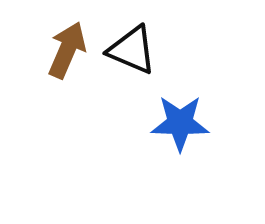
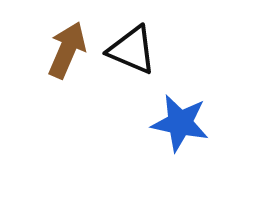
blue star: rotated 10 degrees clockwise
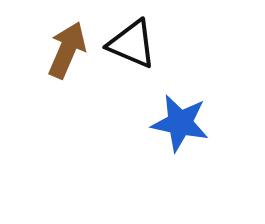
black triangle: moved 6 px up
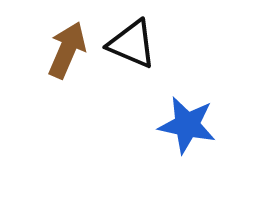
blue star: moved 7 px right, 2 px down
